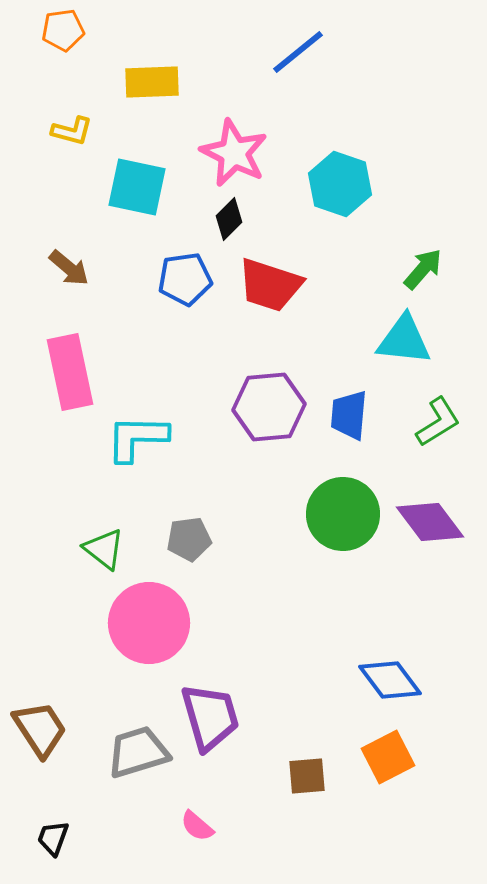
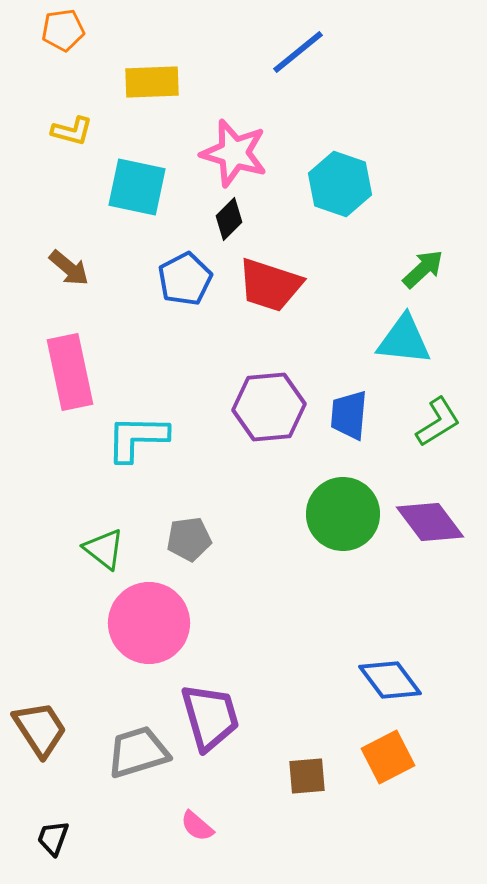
pink star: rotated 10 degrees counterclockwise
green arrow: rotated 6 degrees clockwise
blue pentagon: rotated 20 degrees counterclockwise
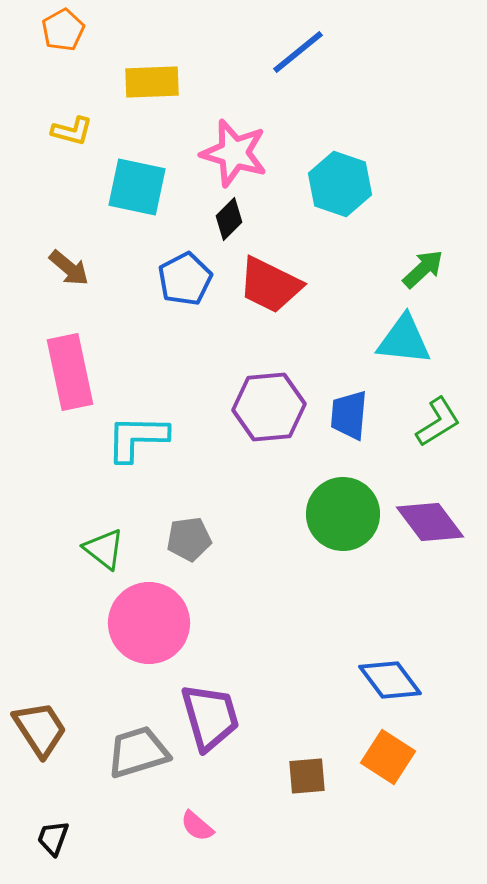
orange pentagon: rotated 21 degrees counterclockwise
red trapezoid: rotated 8 degrees clockwise
orange square: rotated 30 degrees counterclockwise
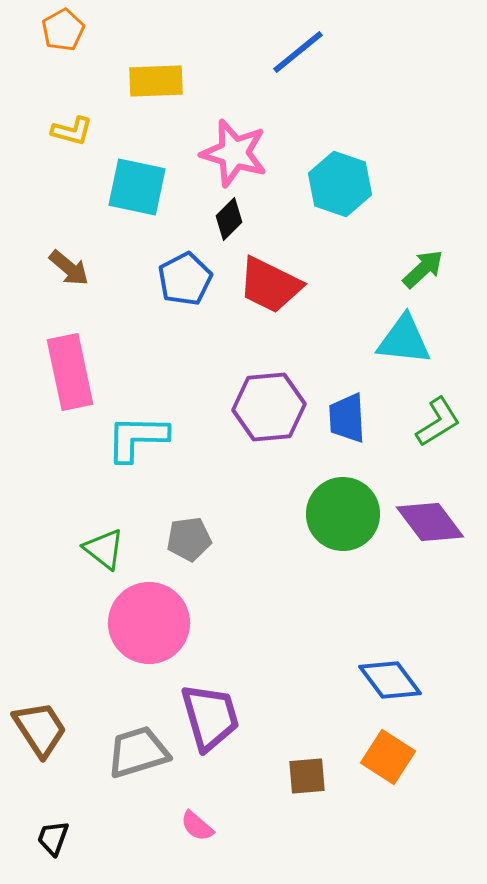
yellow rectangle: moved 4 px right, 1 px up
blue trapezoid: moved 2 px left, 3 px down; rotated 8 degrees counterclockwise
